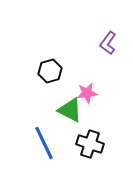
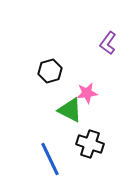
blue line: moved 6 px right, 16 px down
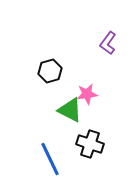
pink star: moved 1 px down
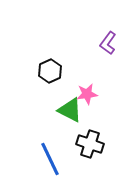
black hexagon: rotated 10 degrees counterclockwise
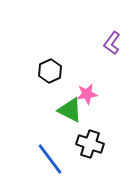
purple L-shape: moved 4 px right
blue line: rotated 12 degrees counterclockwise
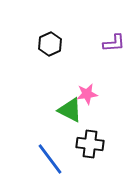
purple L-shape: moved 2 px right; rotated 130 degrees counterclockwise
black hexagon: moved 27 px up
black cross: rotated 12 degrees counterclockwise
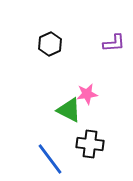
green triangle: moved 1 px left
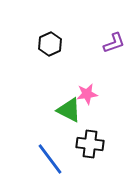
purple L-shape: rotated 15 degrees counterclockwise
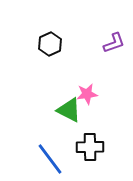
black cross: moved 3 px down; rotated 8 degrees counterclockwise
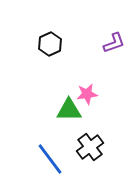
green triangle: rotated 28 degrees counterclockwise
black cross: rotated 36 degrees counterclockwise
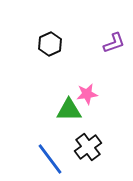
black cross: moved 2 px left
